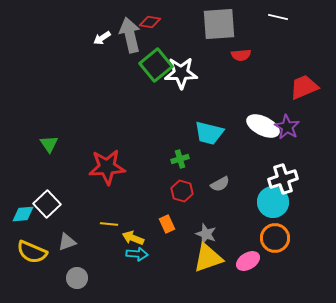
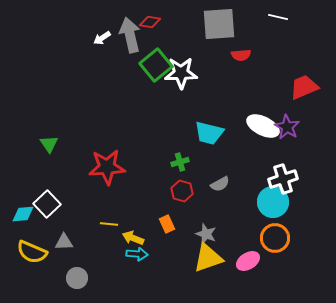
green cross: moved 3 px down
gray triangle: moved 3 px left; rotated 18 degrees clockwise
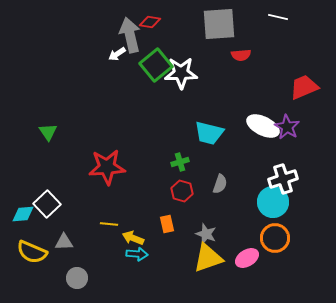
white arrow: moved 15 px right, 16 px down
green triangle: moved 1 px left, 12 px up
gray semicircle: rotated 42 degrees counterclockwise
orange rectangle: rotated 12 degrees clockwise
pink ellipse: moved 1 px left, 3 px up
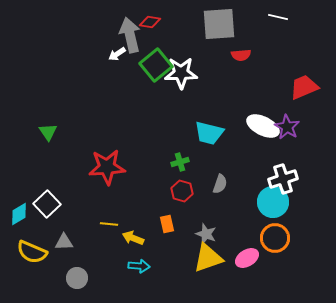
cyan diamond: moved 4 px left; rotated 25 degrees counterclockwise
cyan arrow: moved 2 px right, 12 px down
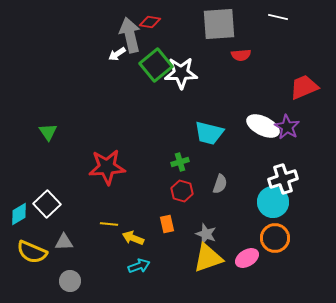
cyan arrow: rotated 25 degrees counterclockwise
gray circle: moved 7 px left, 3 px down
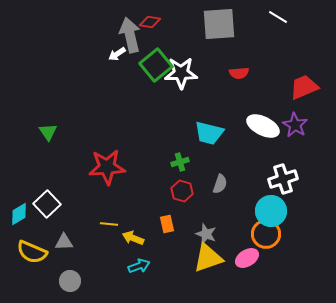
white line: rotated 18 degrees clockwise
red semicircle: moved 2 px left, 18 px down
purple star: moved 8 px right, 2 px up
cyan circle: moved 2 px left, 9 px down
orange circle: moved 9 px left, 4 px up
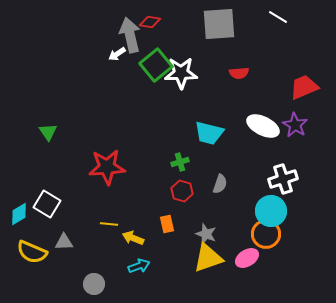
white square: rotated 16 degrees counterclockwise
gray circle: moved 24 px right, 3 px down
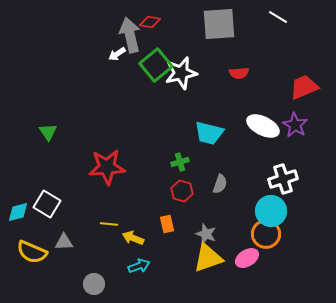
white star: rotated 12 degrees counterclockwise
cyan diamond: moved 1 px left, 2 px up; rotated 15 degrees clockwise
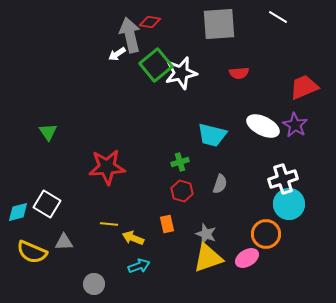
cyan trapezoid: moved 3 px right, 2 px down
cyan circle: moved 18 px right, 7 px up
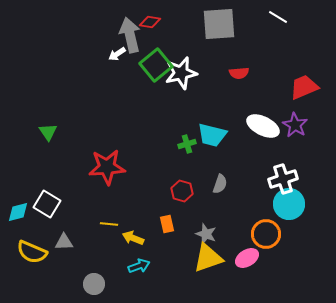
green cross: moved 7 px right, 18 px up
